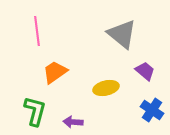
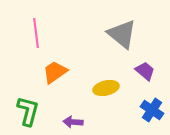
pink line: moved 1 px left, 2 px down
green L-shape: moved 7 px left
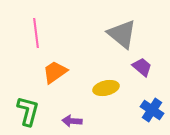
purple trapezoid: moved 3 px left, 4 px up
purple arrow: moved 1 px left, 1 px up
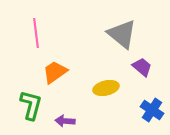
green L-shape: moved 3 px right, 6 px up
purple arrow: moved 7 px left
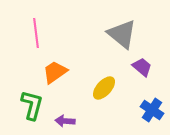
yellow ellipse: moved 2 px left; rotated 35 degrees counterclockwise
green L-shape: moved 1 px right
